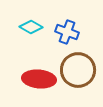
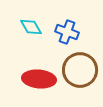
cyan diamond: rotated 30 degrees clockwise
brown circle: moved 2 px right
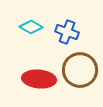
cyan diamond: rotated 30 degrees counterclockwise
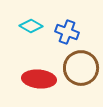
cyan diamond: moved 1 px up
brown circle: moved 1 px right, 2 px up
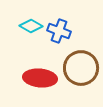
blue cross: moved 8 px left, 1 px up
red ellipse: moved 1 px right, 1 px up
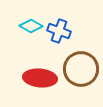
brown circle: moved 1 px down
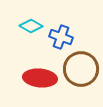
blue cross: moved 2 px right, 6 px down
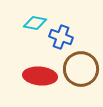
cyan diamond: moved 4 px right, 3 px up; rotated 20 degrees counterclockwise
red ellipse: moved 2 px up
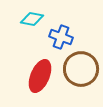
cyan diamond: moved 3 px left, 4 px up
red ellipse: rotated 72 degrees counterclockwise
